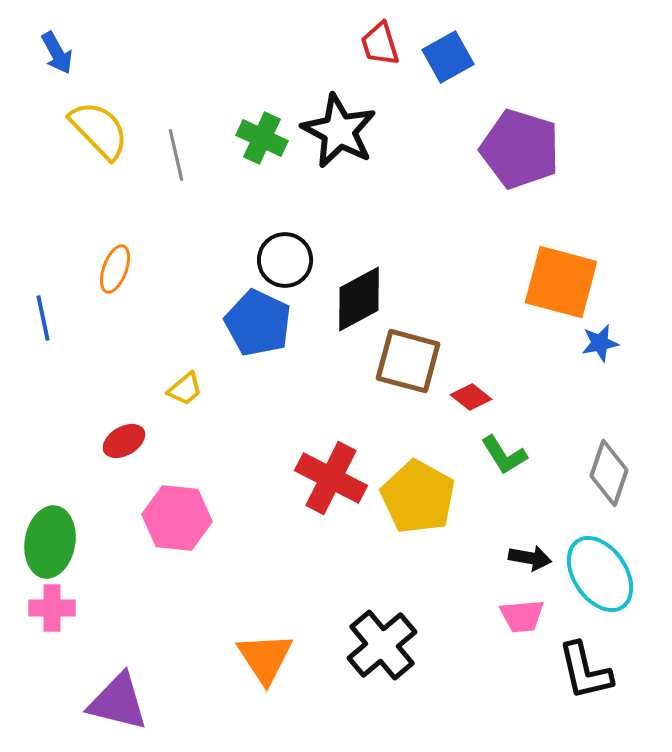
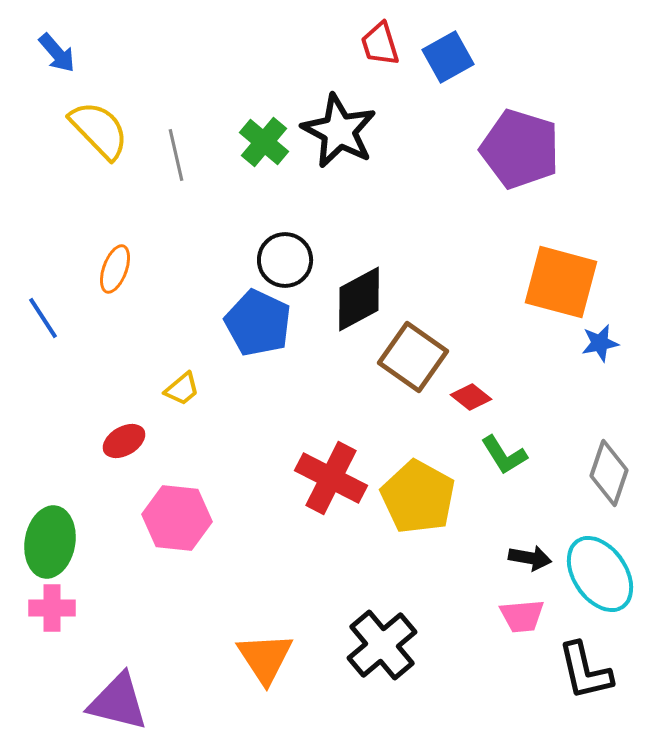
blue arrow: rotated 12 degrees counterclockwise
green cross: moved 2 px right, 4 px down; rotated 15 degrees clockwise
blue line: rotated 21 degrees counterclockwise
brown square: moved 5 px right, 4 px up; rotated 20 degrees clockwise
yellow trapezoid: moved 3 px left
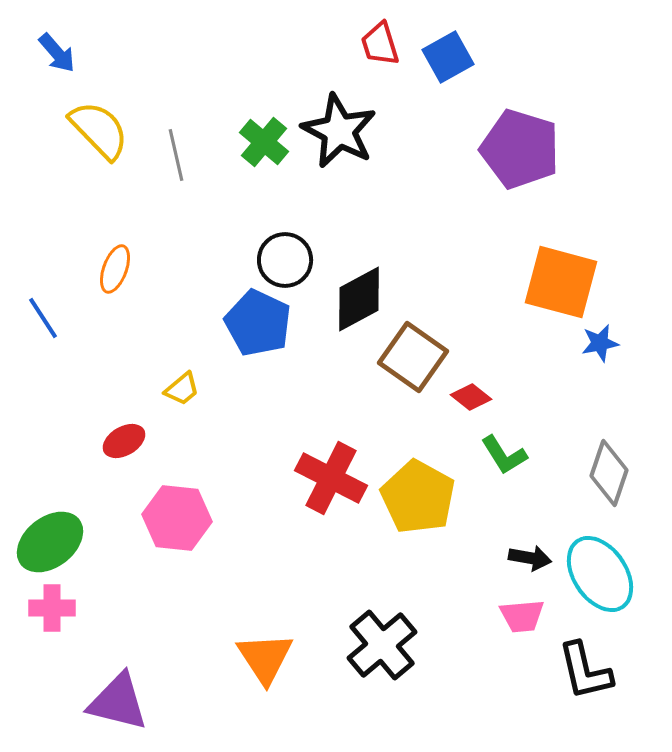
green ellipse: rotated 42 degrees clockwise
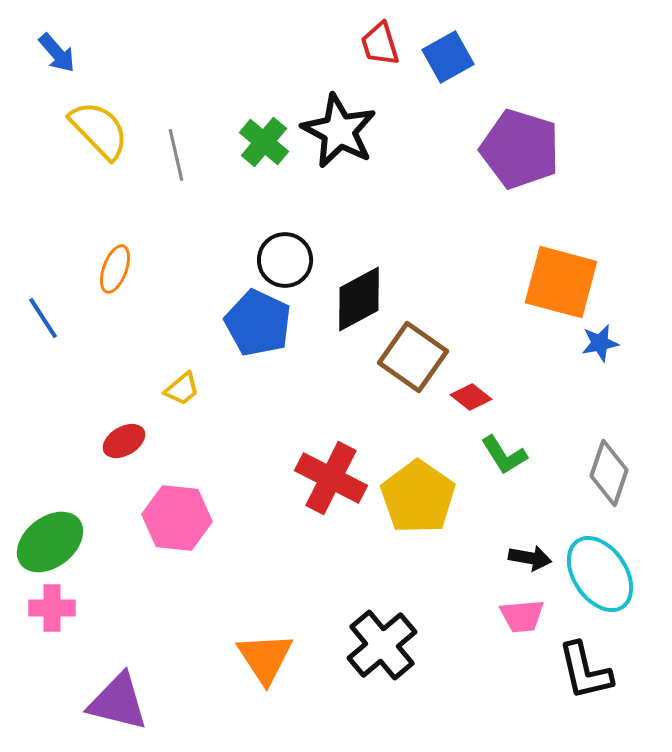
yellow pentagon: rotated 6 degrees clockwise
